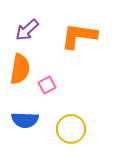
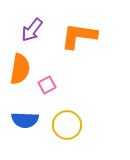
purple arrow: moved 5 px right; rotated 10 degrees counterclockwise
yellow circle: moved 4 px left, 4 px up
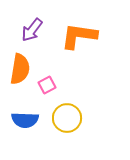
yellow circle: moved 7 px up
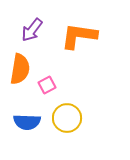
blue semicircle: moved 2 px right, 2 px down
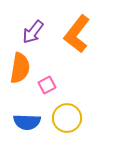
purple arrow: moved 1 px right, 2 px down
orange L-shape: moved 2 px left, 2 px up; rotated 60 degrees counterclockwise
orange semicircle: moved 1 px up
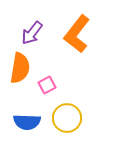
purple arrow: moved 1 px left, 1 px down
